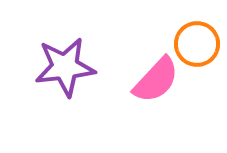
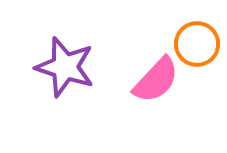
purple star: rotated 24 degrees clockwise
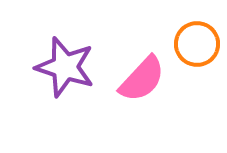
pink semicircle: moved 14 px left, 1 px up
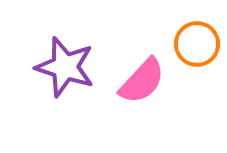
pink semicircle: moved 2 px down
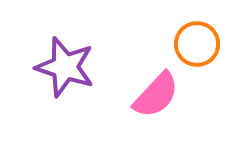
pink semicircle: moved 14 px right, 14 px down
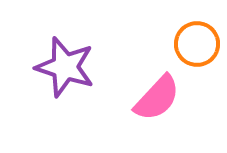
pink semicircle: moved 1 px right, 3 px down
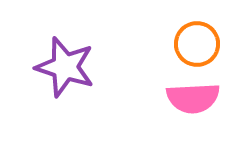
pink semicircle: moved 36 px right; rotated 44 degrees clockwise
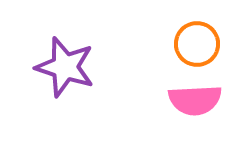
pink semicircle: moved 2 px right, 2 px down
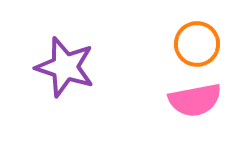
pink semicircle: rotated 8 degrees counterclockwise
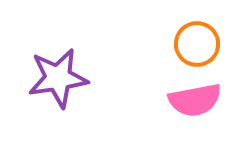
purple star: moved 7 px left, 11 px down; rotated 26 degrees counterclockwise
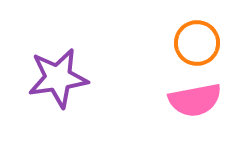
orange circle: moved 1 px up
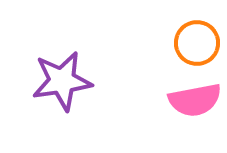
purple star: moved 4 px right, 3 px down
